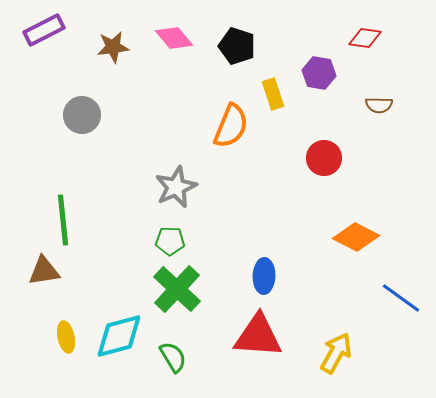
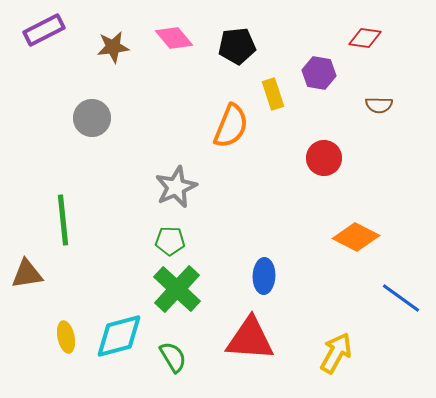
black pentagon: rotated 24 degrees counterclockwise
gray circle: moved 10 px right, 3 px down
brown triangle: moved 17 px left, 3 px down
red triangle: moved 8 px left, 3 px down
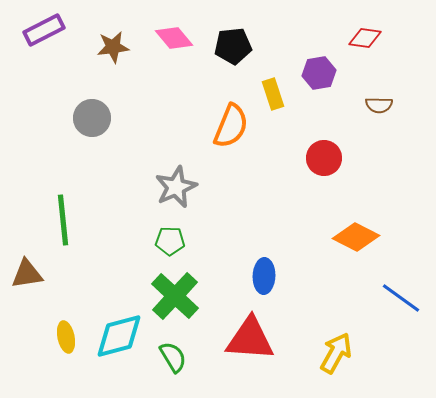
black pentagon: moved 4 px left
purple hexagon: rotated 20 degrees counterclockwise
green cross: moved 2 px left, 7 px down
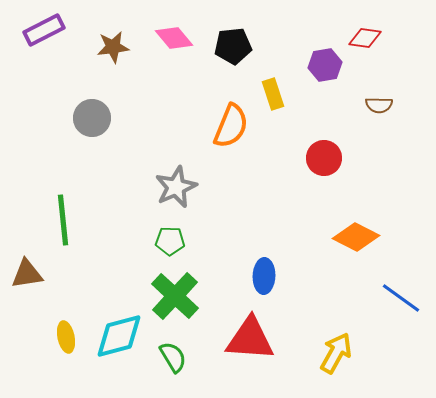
purple hexagon: moved 6 px right, 8 px up
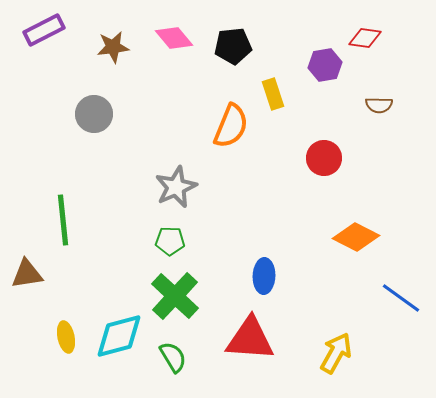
gray circle: moved 2 px right, 4 px up
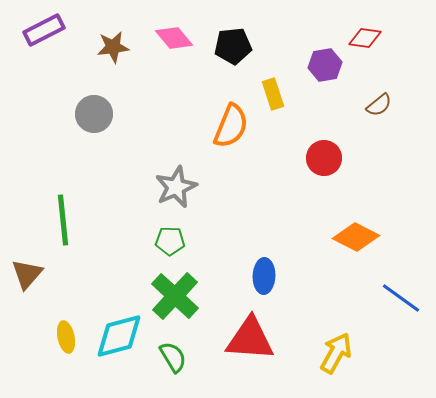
brown semicircle: rotated 40 degrees counterclockwise
brown triangle: rotated 40 degrees counterclockwise
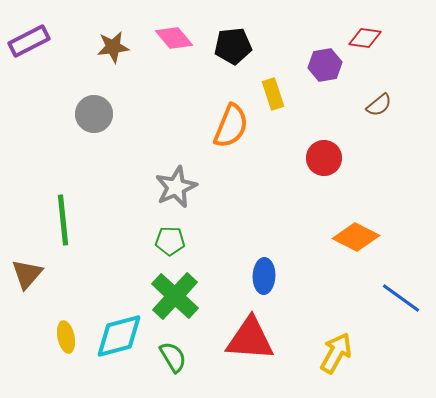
purple rectangle: moved 15 px left, 11 px down
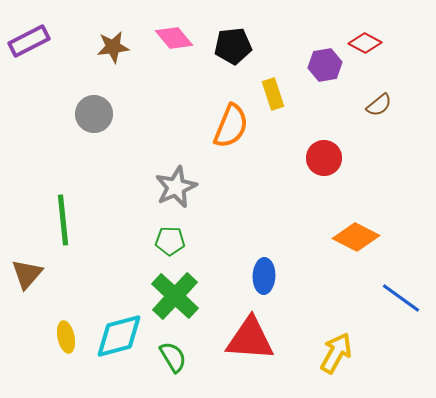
red diamond: moved 5 px down; rotated 20 degrees clockwise
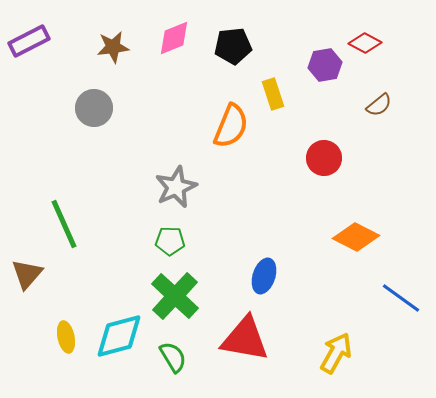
pink diamond: rotated 72 degrees counterclockwise
gray circle: moved 6 px up
green line: moved 1 px right, 4 px down; rotated 18 degrees counterclockwise
blue ellipse: rotated 16 degrees clockwise
red triangle: moved 5 px left; rotated 6 degrees clockwise
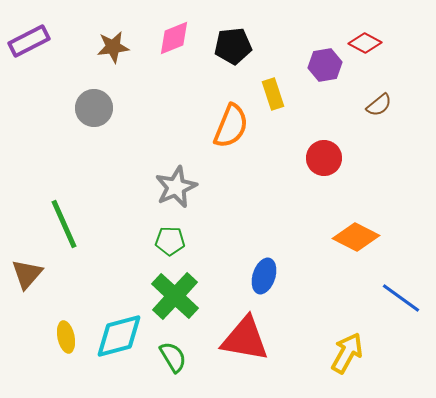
yellow arrow: moved 11 px right
